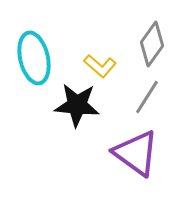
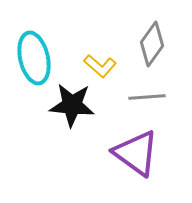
gray line: rotated 54 degrees clockwise
black star: moved 5 px left
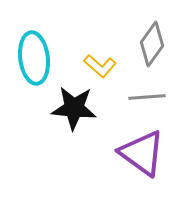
cyan ellipse: rotated 6 degrees clockwise
black star: moved 2 px right, 3 px down
purple triangle: moved 6 px right
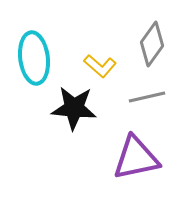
gray line: rotated 9 degrees counterclockwise
purple triangle: moved 6 px left, 5 px down; rotated 48 degrees counterclockwise
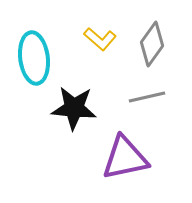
yellow L-shape: moved 27 px up
purple triangle: moved 11 px left
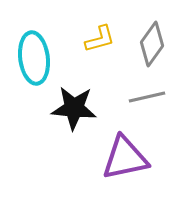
yellow L-shape: rotated 56 degrees counterclockwise
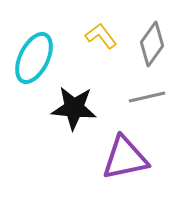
yellow L-shape: moved 1 px right, 3 px up; rotated 112 degrees counterclockwise
cyan ellipse: rotated 33 degrees clockwise
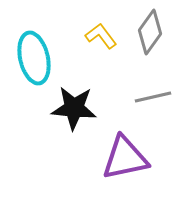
gray diamond: moved 2 px left, 12 px up
cyan ellipse: rotated 39 degrees counterclockwise
gray line: moved 6 px right
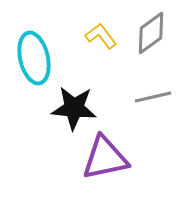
gray diamond: moved 1 px right, 1 px down; rotated 18 degrees clockwise
purple triangle: moved 20 px left
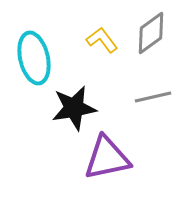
yellow L-shape: moved 1 px right, 4 px down
black star: rotated 15 degrees counterclockwise
purple triangle: moved 2 px right
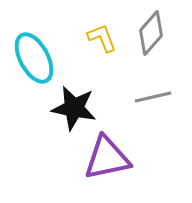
gray diamond: rotated 12 degrees counterclockwise
yellow L-shape: moved 2 px up; rotated 16 degrees clockwise
cyan ellipse: rotated 15 degrees counterclockwise
black star: rotated 21 degrees clockwise
